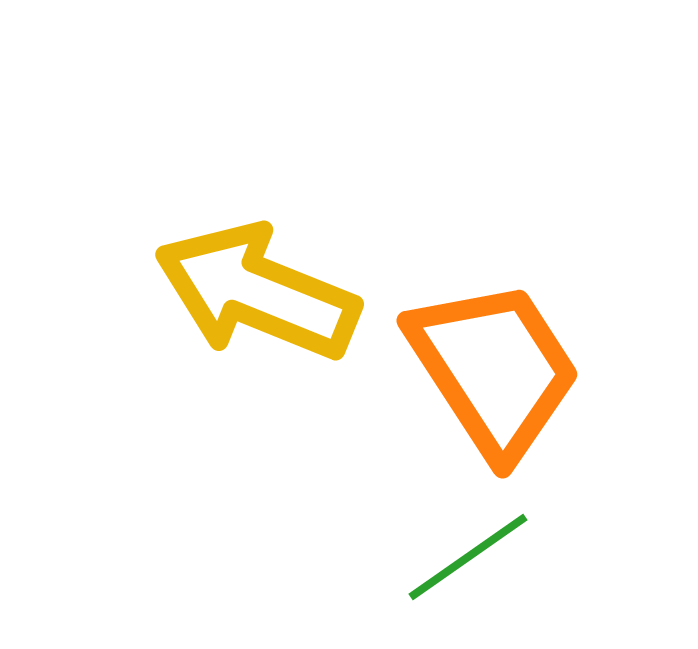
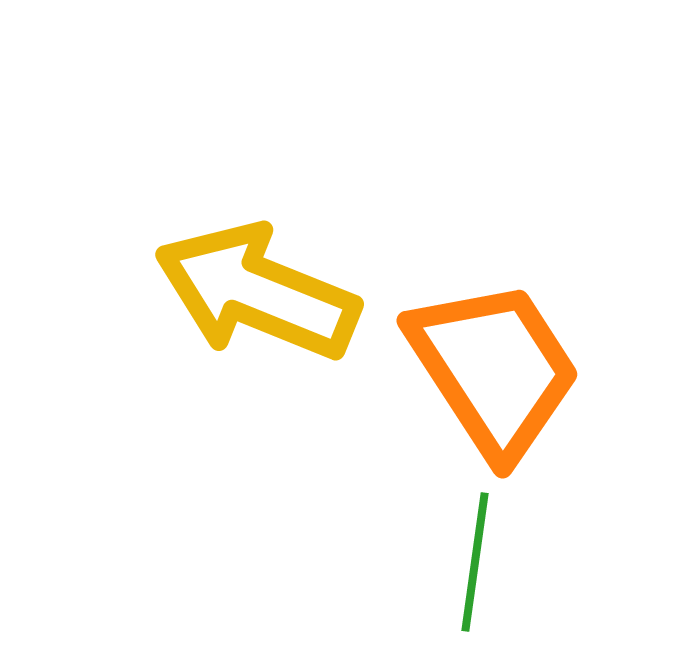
green line: moved 7 px right, 5 px down; rotated 47 degrees counterclockwise
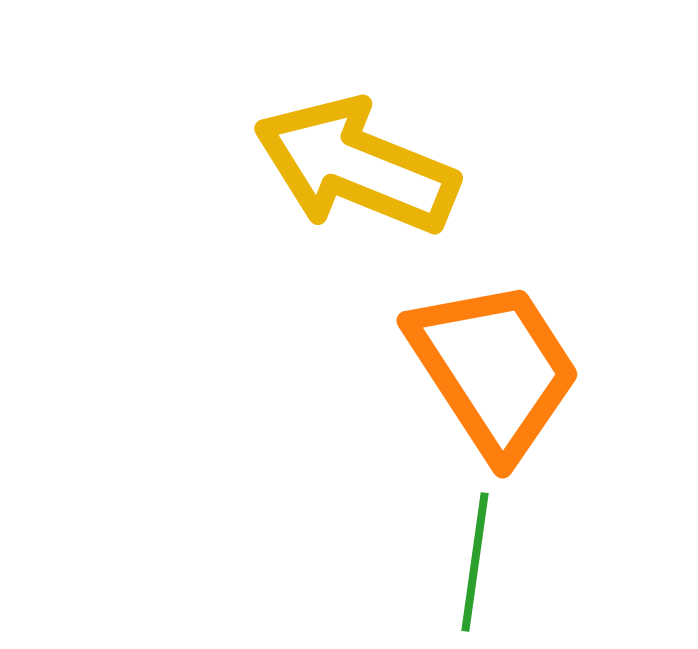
yellow arrow: moved 99 px right, 126 px up
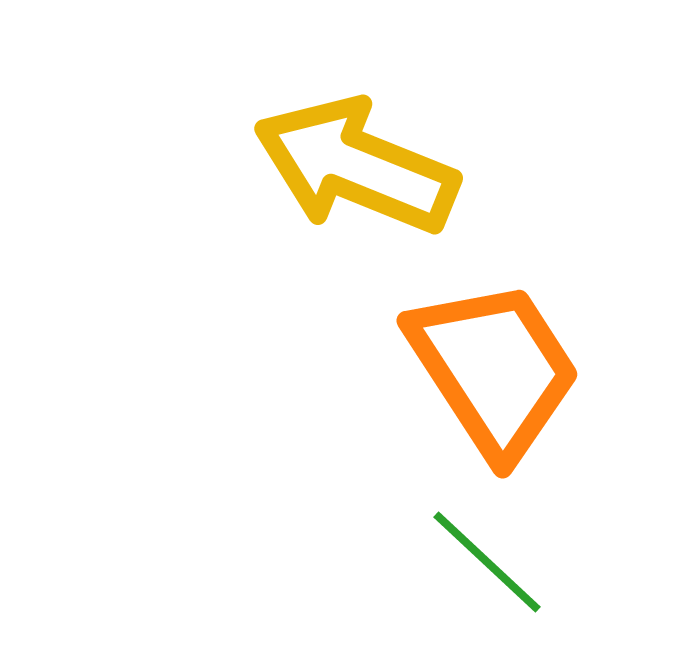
green line: moved 12 px right; rotated 55 degrees counterclockwise
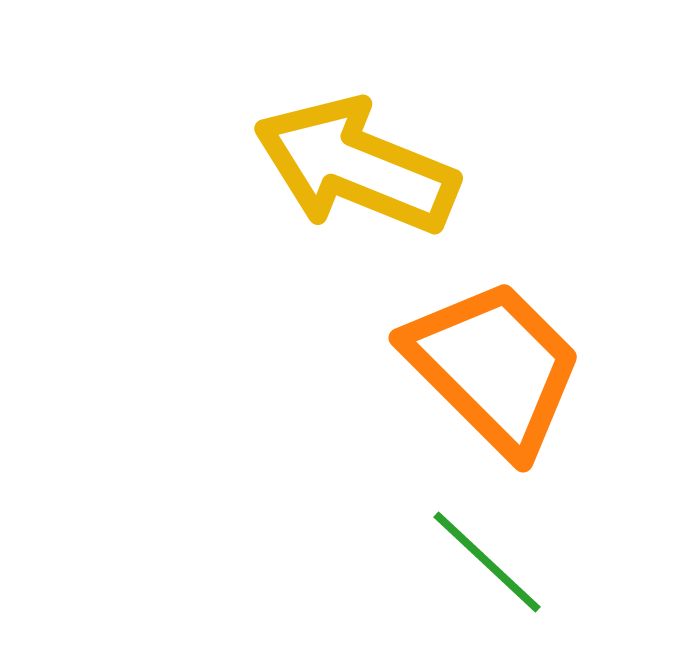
orange trapezoid: moved 2 px up; rotated 12 degrees counterclockwise
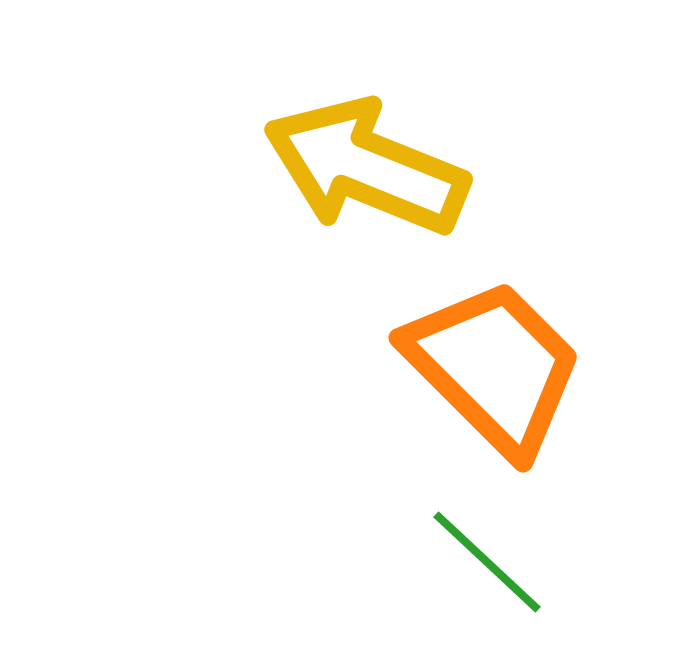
yellow arrow: moved 10 px right, 1 px down
